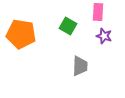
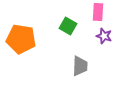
orange pentagon: moved 5 px down
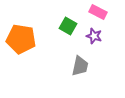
pink rectangle: rotated 66 degrees counterclockwise
purple star: moved 10 px left
gray trapezoid: rotated 10 degrees clockwise
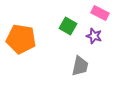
pink rectangle: moved 2 px right, 1 px down
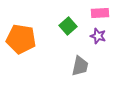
pink rectangle: rotated 30 degrees counterclockwise
green square: rotated 18 degrees clockwise
purple star: moved 4 px right
